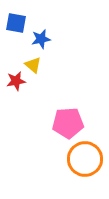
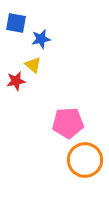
orange circle: moved 1 px down
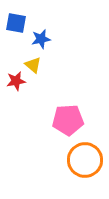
pink pentagon: moved 3 px up
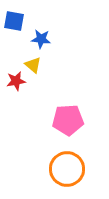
blue square: moved 2 px left, 2 px up
blue star: rotated 18 degrees clockwise
orange circle: moved 18 px left, 9 px down
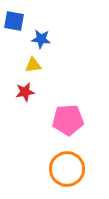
yellow triangle: rotated 48 degrees counterclockwise
red star: moved 9 px right, 11 px down
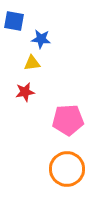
yellow triangle: moved 1 px left, 2 px up
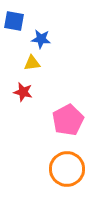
red star: moved 2 px left; rotated 24 degrees clockwise
pink pentagon: rotated 24 degrees counterclockwise
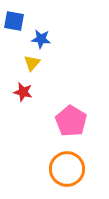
yellow triangle: rotated 42 degrees counterclockwise
pink pentagon: moved 3 px right, 1 px down; rotated 12 degrees counterclockwise
